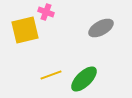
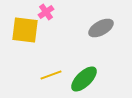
pink cross: rotated 35 degrees clockwise
yellow square: rotated 20 degrees clockwise
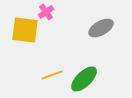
yellow line: moved 1 px right
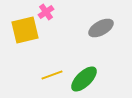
yellow square: rotated 20 degrees counterclockwise
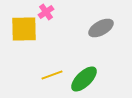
yellow square: moved 1 px left, 1 px up; rotated 12 degrees clockwise
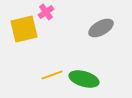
yellow square: rotated 12 degrees counterclockwise
green ellipse: rotated 60 degrees clockwise
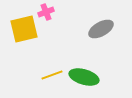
pink cross: rotated 14 degrees clockwise
gray ellipse: moved 1 px down
green ellipse: moved 2 px up
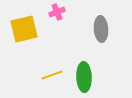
pink cross: moved 11 px right
gray ellipse: rotated 65 degrees counterclockwise
green ellipse: rotated 72 degrees clockwise
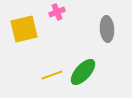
gray ellipse: moved 6 px right
green ellipse: moved 1 px left, 5 px up; rotated 44 degrees clockwise
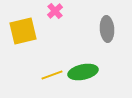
pink cross: moved 2 px left, 1 px up; rotated 21 degrees counterclockwise
yellow square: moved 1 px left, 2 px down
green ellipse: rotated 36 degrees clockwise
